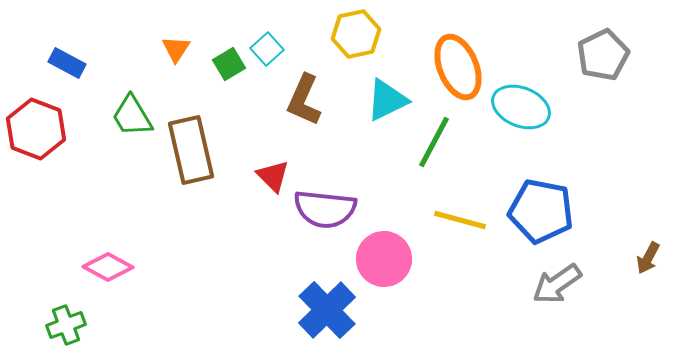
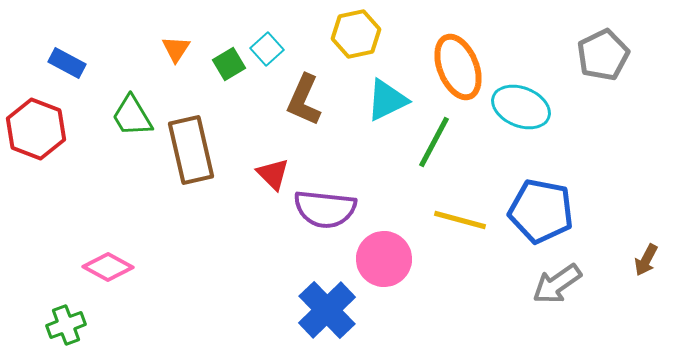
red triangle: moved 2 px up
brown arrow: moved 2 px left, 2 px down
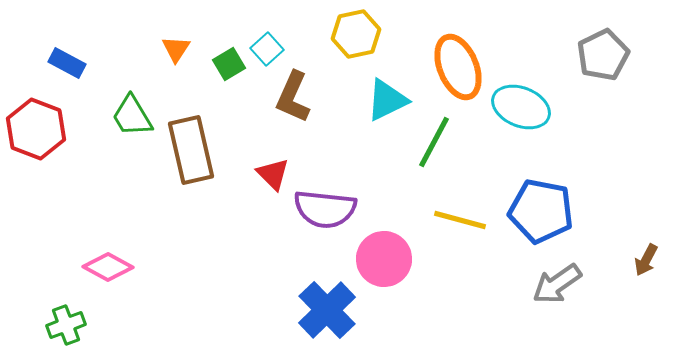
brown L-shape: moved 11 px left, 3 px up
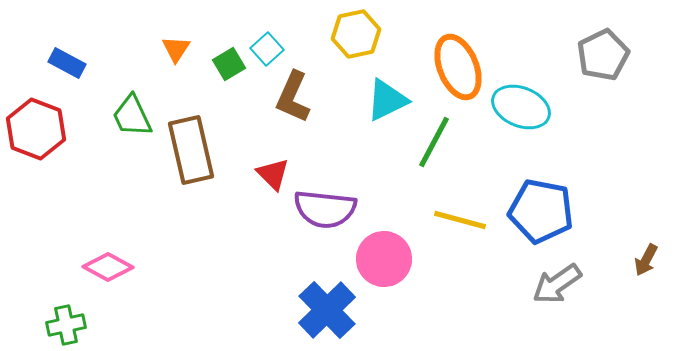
green trapezoid: rotated 6 degrees clockwise
green cross: rotated 9 degrees clockwise
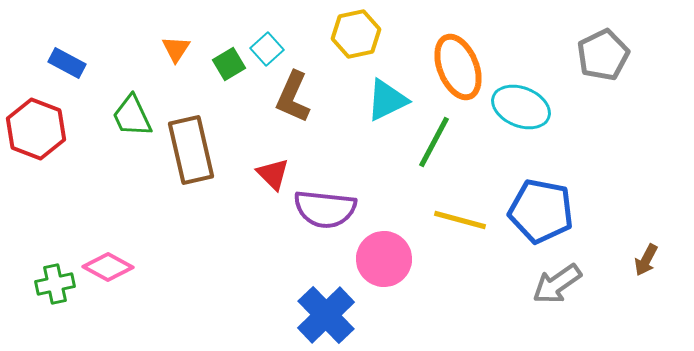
blue cross: moved 1 px left, 5 px down
green cross: moved 11 px left, 41 px up
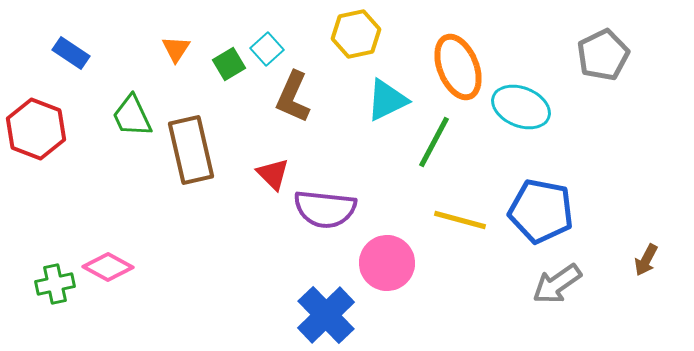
blue rectangle: moved 4 px right, 10 px up; rotated 6 degrees clockwise
pink circle: moved 3 px right, 4 px down
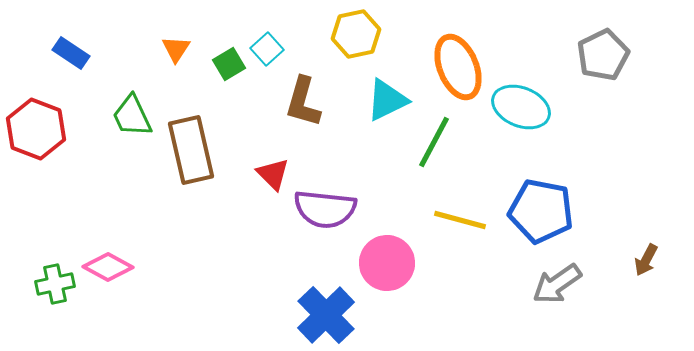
brown L-shape: moved 10 px right, 5 px down; rotated 8 degrees counterclockwise
